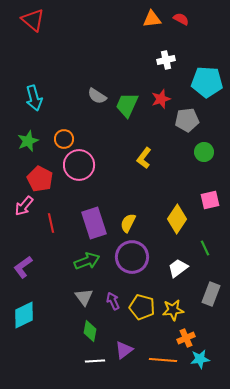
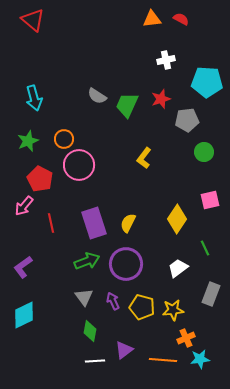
purple circle: moved 6 px left, 7 px down
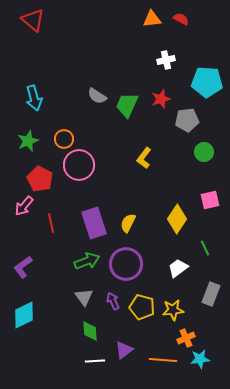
green diamond: rotated 15 degrees counterclockwise
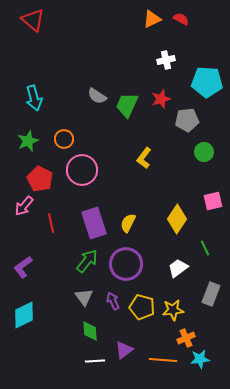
orange triangle: rotated 18 degrees counterclockwise
pink circle: moved 3 px right, 5 px down
pink square: moved 3 px right, 1 px down
green arrow: rotated 30 degrees counterclockwise
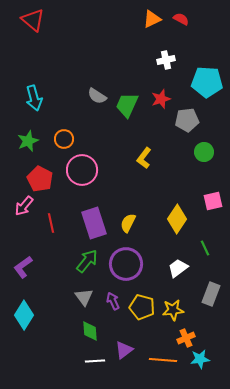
cyan diamond: rotated 32 degrees counterclockwise
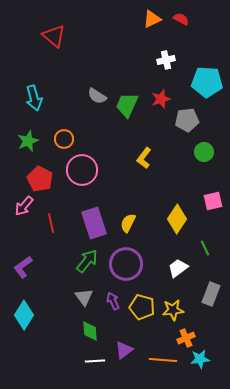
red triangle: moved 21 px right, 16 px down
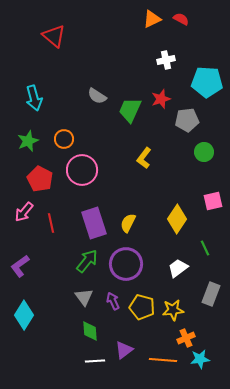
green trapezoid: moved 3 px right, 5 px down
pink arrow: moved 6 px down
purple L-shape: moved 3 px left, 1 px up
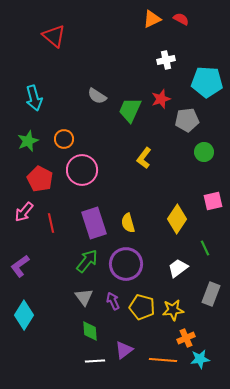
yellow semicircle: rotated 42 degrees counterclockwise
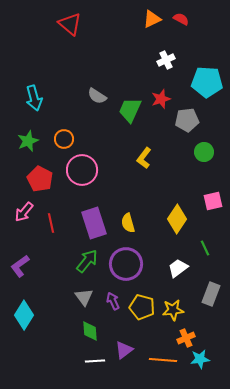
red triangle: moved 16 px right, 12 px up
white cross: rotated 12 degrees counterclockwise
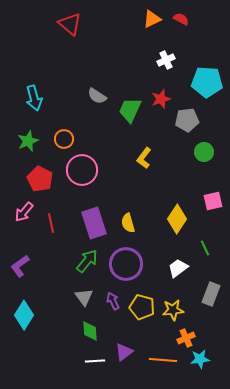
purple triangle: moved 2 px down
